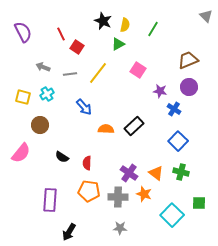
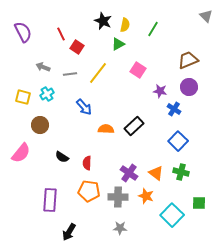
orange star: moved 2 px right, 2 px down
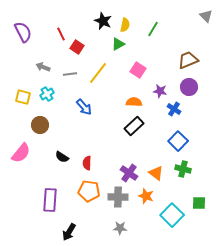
orange semicircle: moved 28 px right, 27 px up
green cross: moved 2 px right, 3 px up
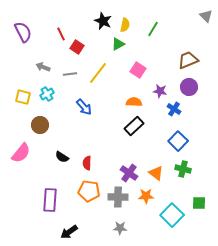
orange star: rotated 21 degrees counterclockwise
black arrow: rotated 24 degrees clockwise
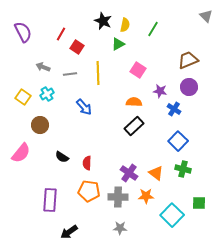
red line: rotated 56 degrees clockwise
yellow line: rotated 40 degrees counterclockwise
yellow square: rotated 21 degrees clockwise
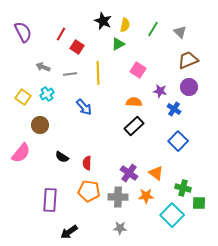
gray triangle: moved 26 px left, 16 px down
green cross: moved 19 px down
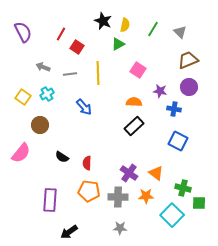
blue cross: rotated 24 degrees counterclockwise
blue square: rotated 18 degrees counterclockwise
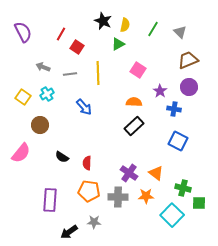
purple star: rotated 24 degrees clockwise
gray star: moved 26 px left, 6 px up
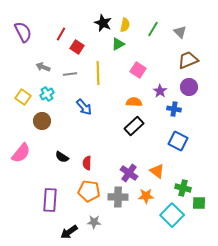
black star: moved 2 px down
brown circle: moved 2 px right, 4 px up
orange triangle: moved 1 px right, 2 px up
